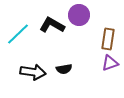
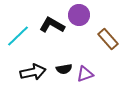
cyan line: moved 2 px down
brown rectangle: rotated 50 degrees counterclockwise
purple triangle: moved 25 px left, 11 px down
black arrow: rotated 20 degrees counterclockwise
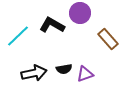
purple circle: moved 1 px right, 2 px up
black arrow: moved 1 px right, 1 px down
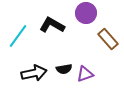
purple circle: moved 6 px right
cyan line: rotated 10 degrees counterclockwise
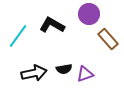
purple circle: moved 3 px right, 1 px down
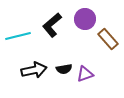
purple circle: moved 4 px left, 5 px down
black L-shape: rotated 70 degrees counterclockwise
cyan line: rotated 40 degrees clockwise
black arrow: moved 3 px up
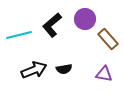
cyan line: moved 1 px right, 1 px up
black arrow: rotated 10 degrees counterclockwise
purple triangle: moved 19 px right; rotated 30 degrees clockwise
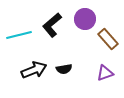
purple triangle: moved 1 px right, 1 px up; rotated 30 degrees counterclockwise
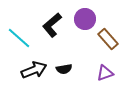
cyan line: moved 3 px down; rotated 55 degrees clockwise
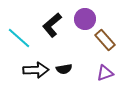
brown rectangle: moved 3 px left, 1 px down
black arrow: moved 2 px right; rotated 20 degrees clockwise
